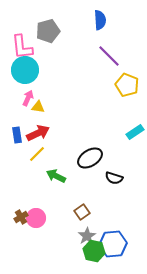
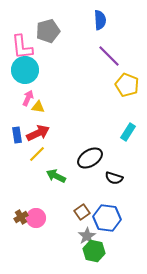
cyan rectangle: moved 7 px left; rotated 24 degrees counterclockwise
blue hexagon: moved 6 px left, 26 px up; rotated 12 degrees clockwise
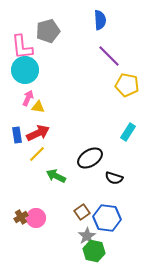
yellow pentagon: rotated 10 degrees counterclockwise
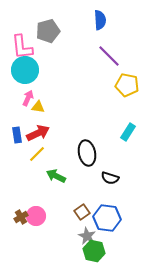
black ellipse: moved 3 px left, 5 px up; rotated 70 degrees counterclockwise
black semicircle: moved 4 px left
pink circle: moved 2 px up
gray star: rotated 12 degrees counterclockwise
